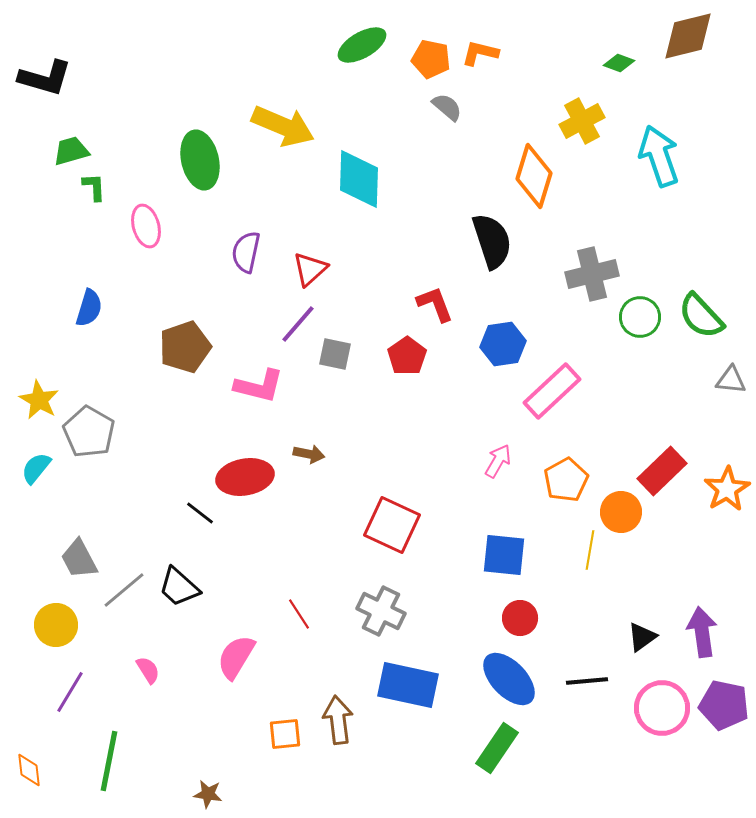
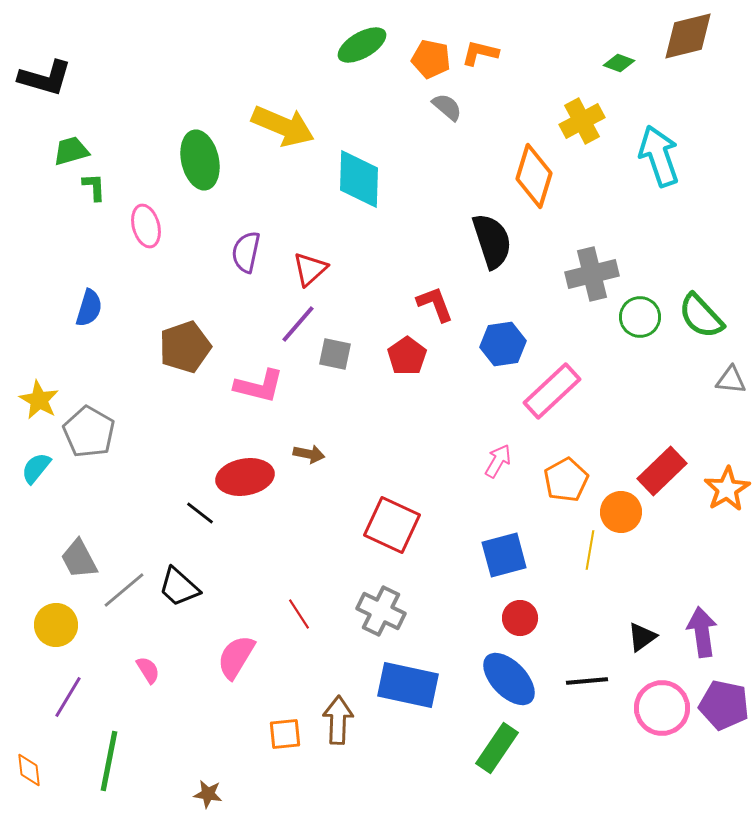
blue square at (504, 555): rotated 21 degrees counterclockwise
purple line at (70, 692): moved 2 px left, 5 px down
brown arrow at (338, 720): rotated 9 degrees clockwise
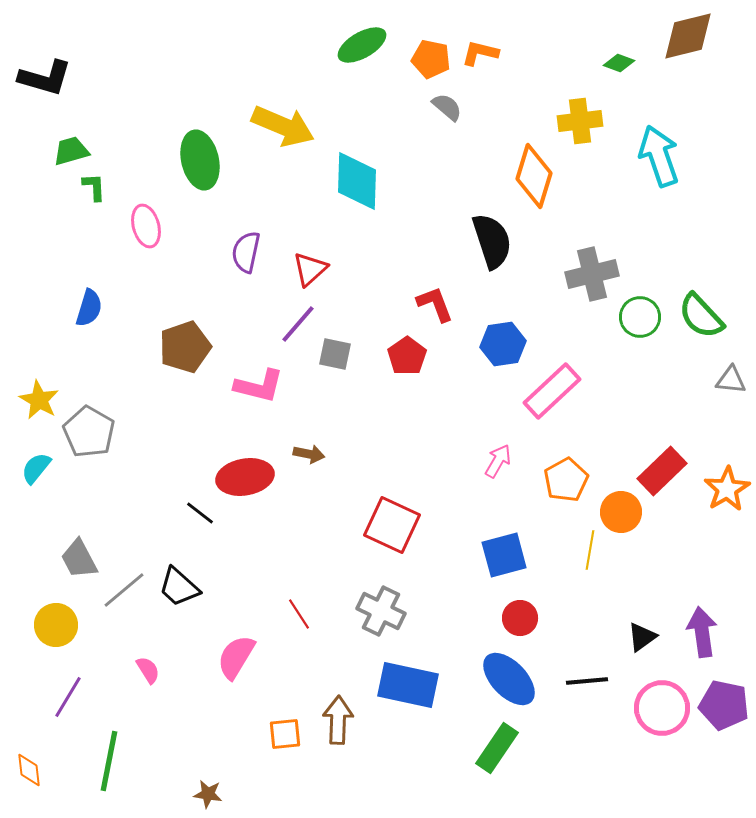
yellow cross at (582, 121): moved 2 px left; rotated 21 degrees clockwise
cyan diamond at (359, 179): moved 2 px left, 2 px down
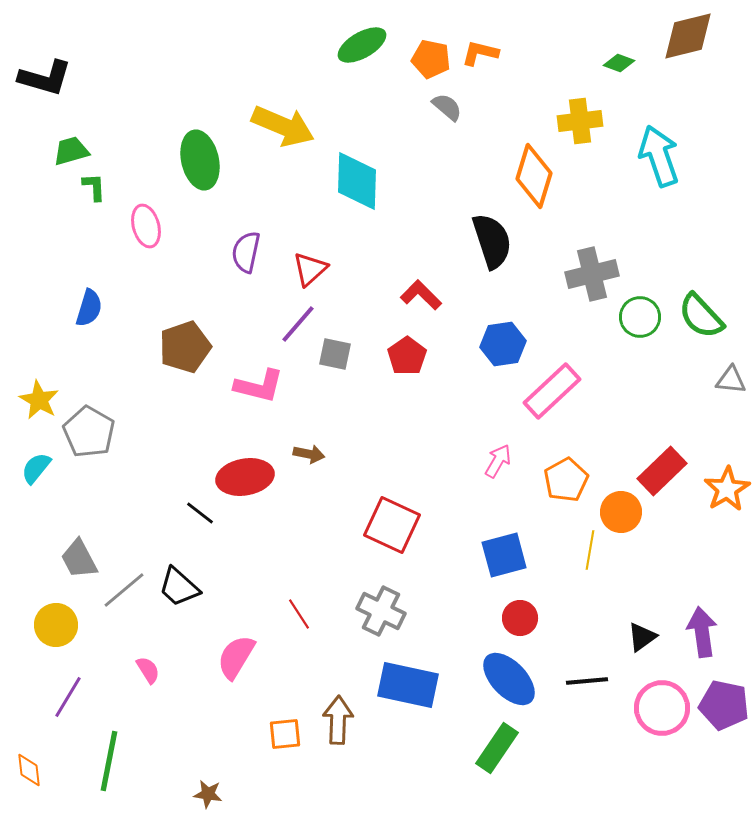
red L-shape at (435, 304): moved 14 px left, 9 px up; rotated 24 degrees counterclockwise
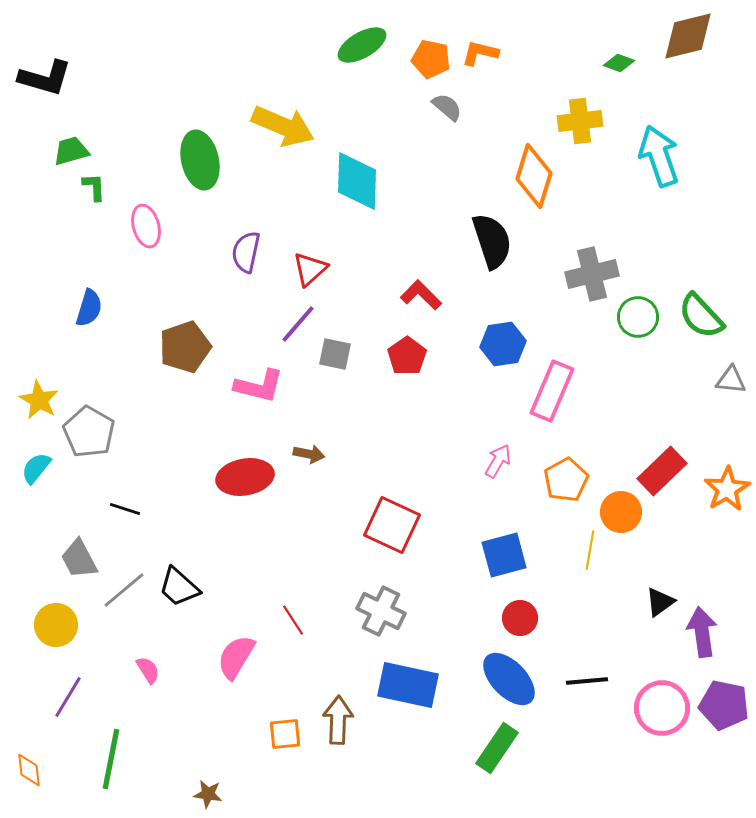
green circle at (640, 317): moved 2 px left
pink rectangle at (552, 391): rotated 24 degrees counterclockwise
black line at (200, 513): moved 75 px left, 4 px up; rotated 20 degrees counterclockwise
red line at (299, 614): moved 6 px left, 6 px down
black triangle at (642, 637): moved 18 px right, 35 px up
green line at (109, 761): moved 2 px right, 2 px up
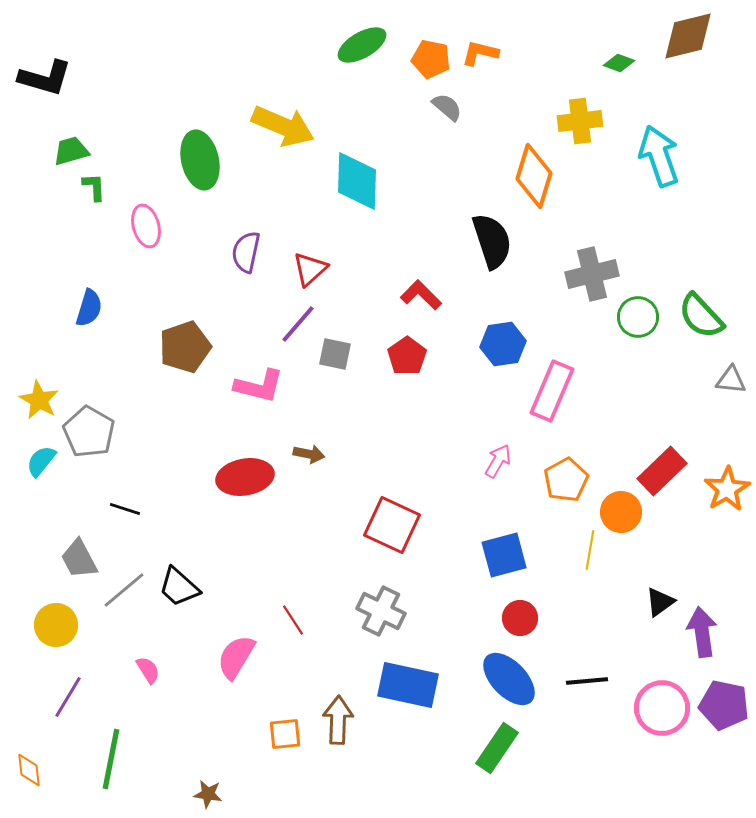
cyan semicircle at (36, 468): moved 5 px right, 7 px up
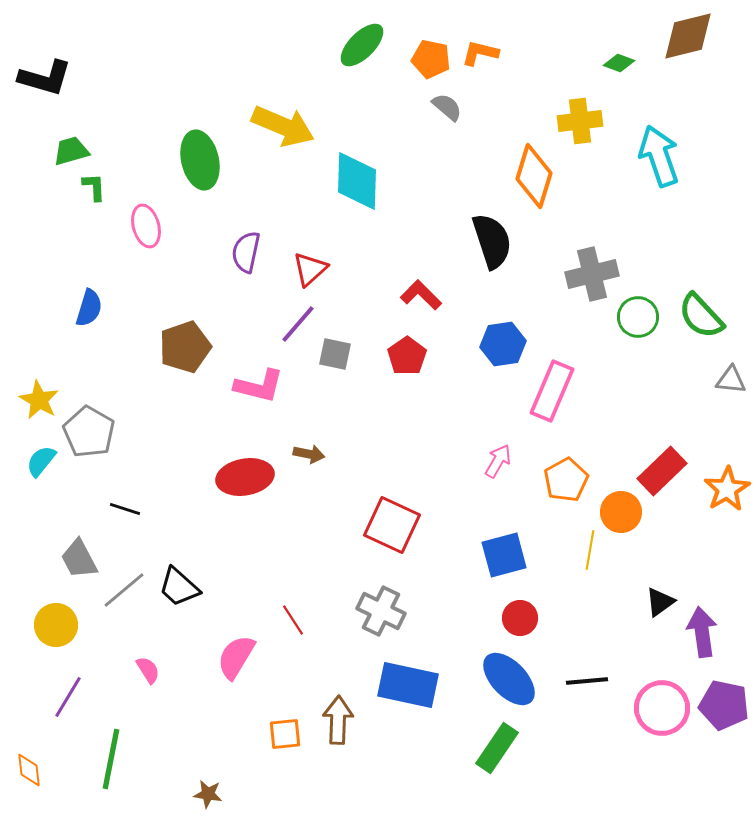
green ellipse at (362, 45): rotated 15 degrees counterclockwise
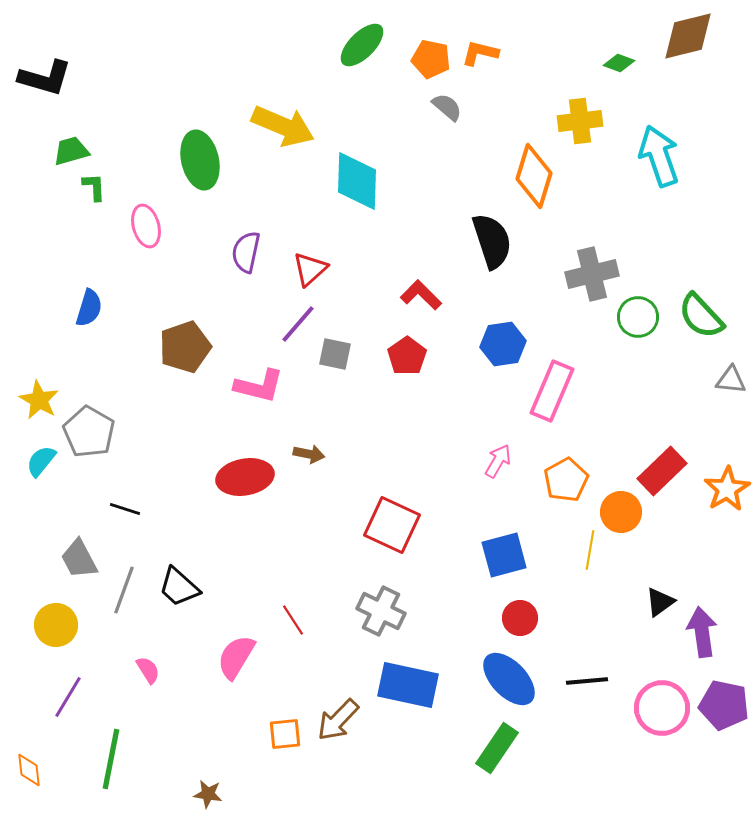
gray line at (124, 590): rotated 30 degrees counterclockwise
brown arrow at (338, 720): rotated 138 degrees counterclockwise
